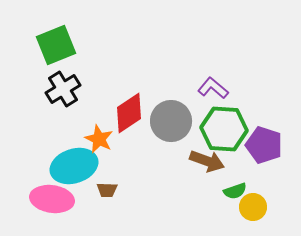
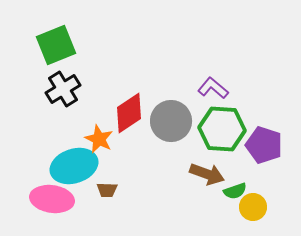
green hexagon: moved 2 px left
brown arrow: moved 13 px down
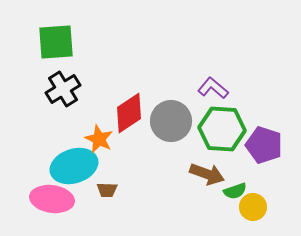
green square: moved 3 px up; rotated 18 degrees clockwise
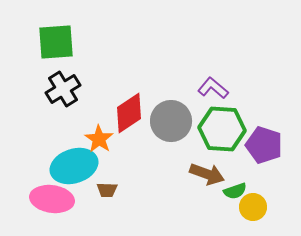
orange star: rotated 8 degrees clockwise
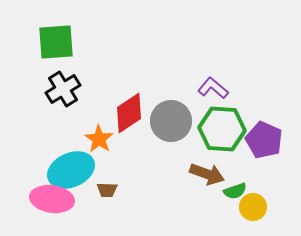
purple pentagon: moved 5 px up; rotated 6 degrees clockwise
cyan ellipse: moved 3 px left, 4 px down; rotated 6 degrees counterclockwise
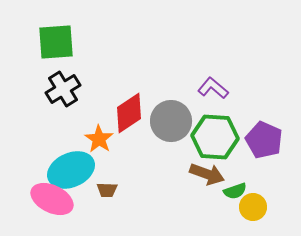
green hexagon: moved 7 px left, 8 px down
pink ellipse: rotated 18 degrees clockwise
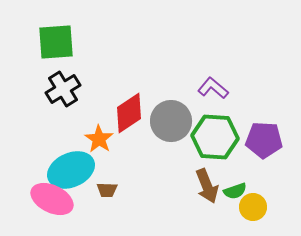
purple pentagon: rotated 21 degrees counterclockwise
brown arrow: moved 12 px down; rotated 48 degrees clockwise
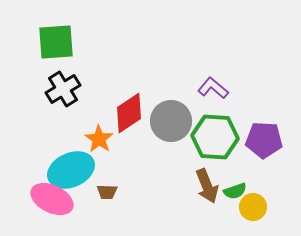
brown trapezoid: moved 2 px down
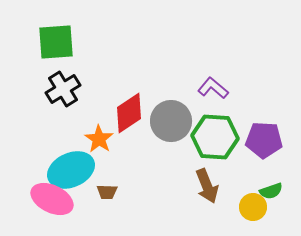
green semicircle: moved 36 px right
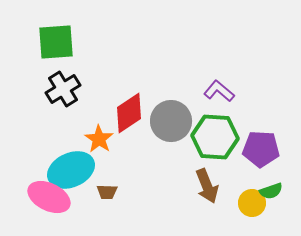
purple L-shape: moved 6 px right, 3 px down
purple pentagon: moved 3 px left, 9 px down
pink ellipse: moved 3 px left, 2 px up
yellow circle: moved 1 px left, 4 px up
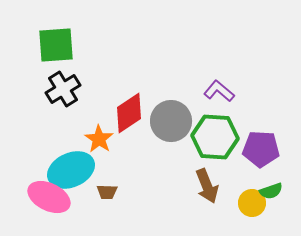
green square: moved 3 px down
